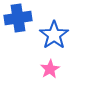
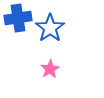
blue star: moved 4 px left, 7 px up
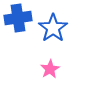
blue star: moved 3 px right
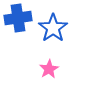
pink star: moved 1 px left
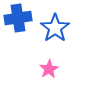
blue star: moved 2 px right
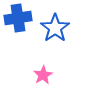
pink star: moved 6 px left, 6 px down
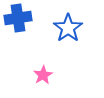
blue star: moved 13 px right
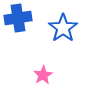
blue star: moved 5 px left
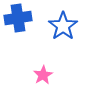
blue star: moved 2 px up
